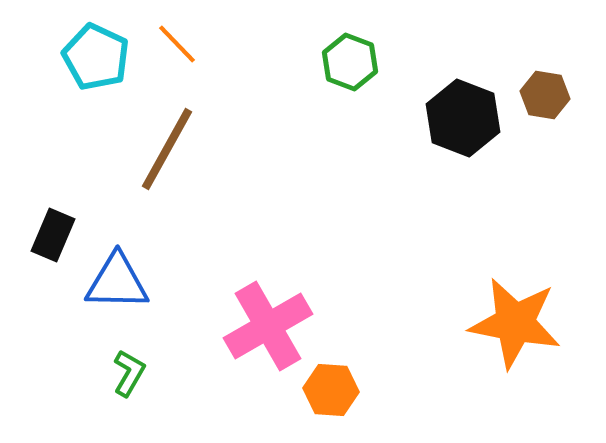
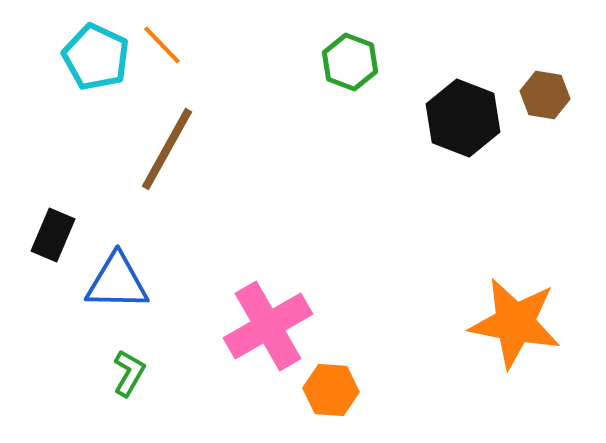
orange line: moved 15 px left, 1 px down
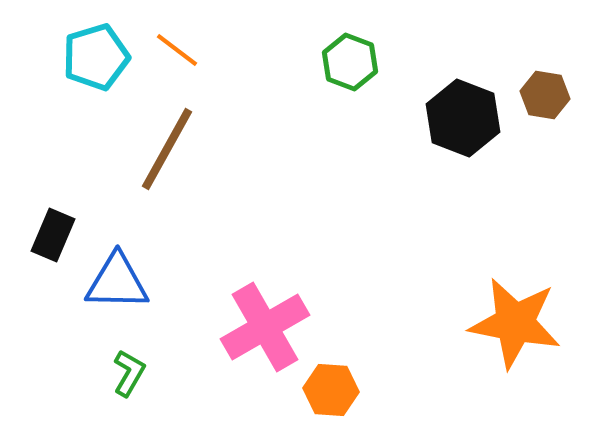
orange line: moved 15 px right, 5 px down; rotated 9 degrees counterclockwise
cyan pentagon: rotated 30 degrees clockwise
pink cross: moved 3 px left, 1 px down
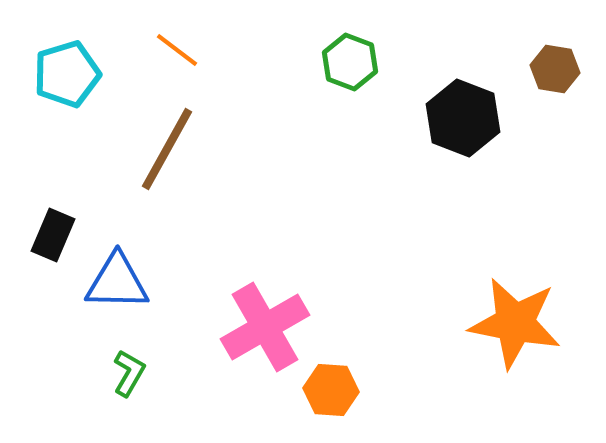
cyan pentagon: moved 29 px left, 17 px down
brown hexagon: moved 10 px right, 26 px up
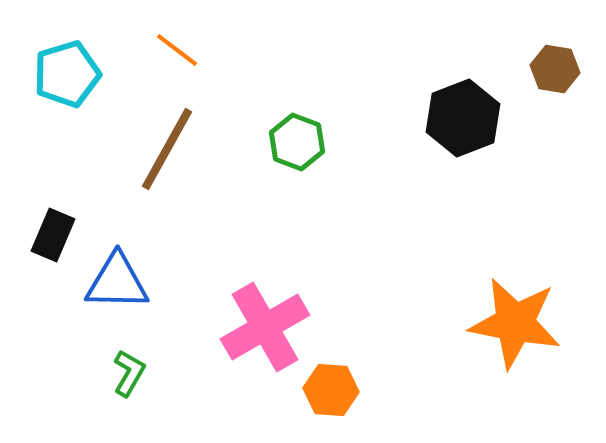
green hexagon: moved 53 px left, 80 px down
black hexagon: rotated 18 degrees clockwise
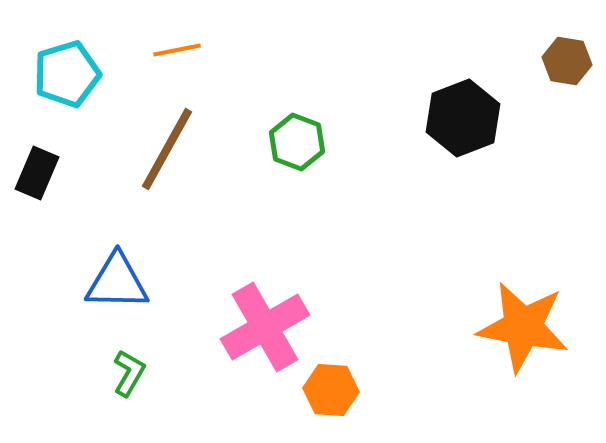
orange line: rotated 48 degrees counterclockwise
brown hexagon: moved 12 px right, 8 px up
black rectangle: moved 16 px left, 62 px up
orange star: moved 8 px right, 4 px down
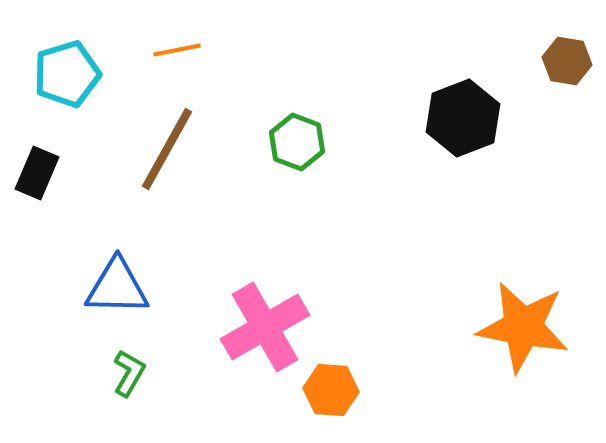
blue triangle: moved 5 px down
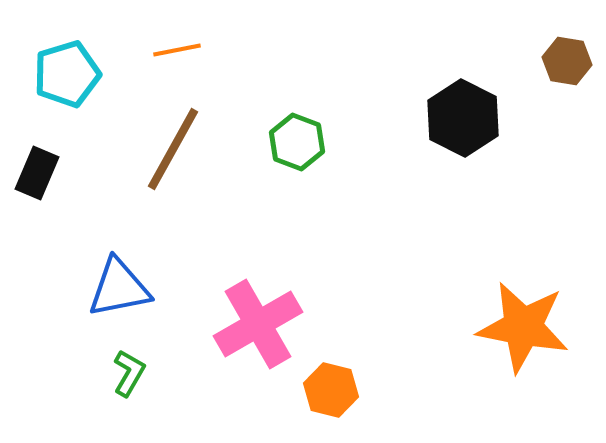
black hexagon: rotated 12 degrees counterclockwise
brown line: moved 6 px right
blue triangle: moved 2 px right, 1 px down; rotated 12 degrees counterclockwise
pink cross: moved 7 px left, 3 px up
orange hexagon: rotated 10 degrees clockwise
